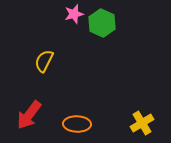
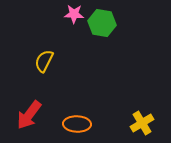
pink star: rotated 18 degrees clockwise
green hexagon: rotated 16 degrees counterclockwise
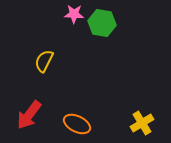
orange ellipse: rotated 24 degrees clockwise
